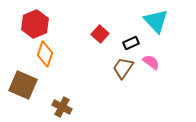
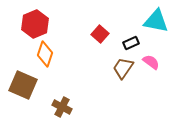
cyan triangle: rotated 36 degrees counterclockwise
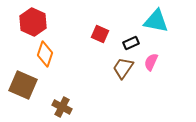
red hexagon: moved 2 px left, 2 px up; rotated 12 degrees counterclockwise
red square: rotated 18 degrees counterclockwise
pink semicircle: rotated 102 degrees counterclockwise
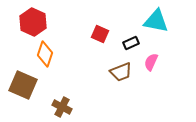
brown trapezoid: moved 2 px left, 4 px down; rotated 145 degrees counterclockwise
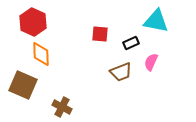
red square: rotated 18 degrees counterclockwise
orange diamond: moved 4 px left; rotated 20 degrees counterclockwise
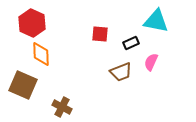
red hexagon: moved 1 px left, 1 px down
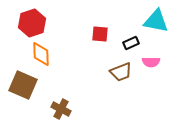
red hexagon: rotated 16 degrees clockwise
pink semicircle: rotated 114 degrees counterclockwise
brown cross: moved 1 px left, 2 px down
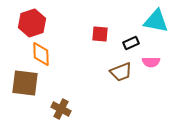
brown square: moved 2 px right, 2 px up; rotated 16 degrees counterclockwise
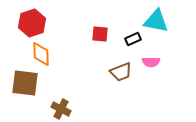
black rectangle: moved 2 px right, 4 px up
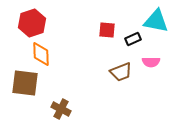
red square: moved 7 px right, 4 px up
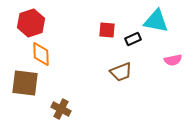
red hexagon: moved 1 px left
pink semicircle: moved 22 px right, 2 px up; rotated 12 degrees counterclockwise
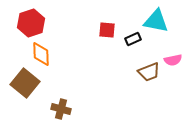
brown trapezoid: moved 28 px right
brown square: rotated 32 degrees clockwise
brown cross: rotated 12 degrees counterclockwise
